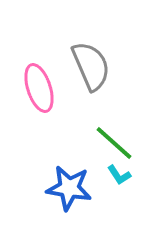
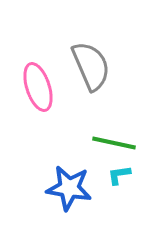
pink ellipse: moved 1 px left, 1 px up
green line: rotated 30 degrees counterclockwise
cyan L-shape: rotated 115 degrees clockwise
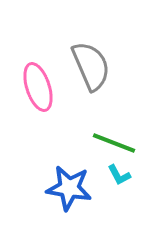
green line: rotated 9 degrees clockwise
cyan L-shape: rotated 110 degrees counterclockwise
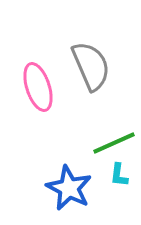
green line: rotated 45 degrees counterclockwise
cyan L-shape: rotated 35 degrees clockwise
blue star: rotated 18 degrees clockwise
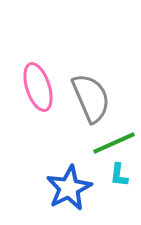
gray semicircle: moved 32 px down
blue star: rotated 18 degrees clockwise
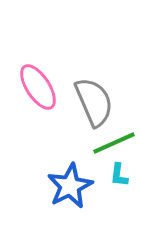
pink ellipse: rotated 15 degrees counterclockwise
gray semicircle: moved 3 px right, 4 px down
blue star: moved 1 px right, 2 px up
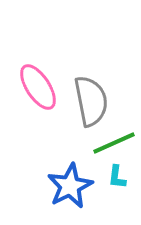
gray semicircle: moved 3 px left, 1 px up; rotated 12 degrees clockwise
cyan L-shape: moved 2 px left, 2 px down
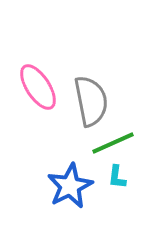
green line: moved 1 px left
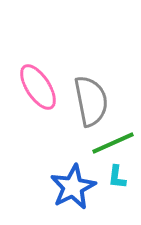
blue star: moved 3 px right, 1 px down
